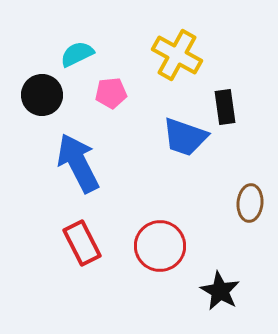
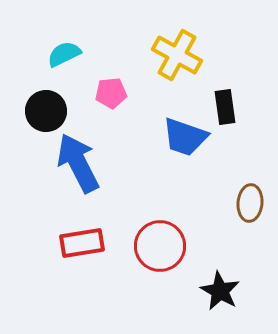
cyan semicircle: moved 13 px left
black circle: moved 4 px right, 16 px down
red rectangle: rotated 72 degrees counterclockwise
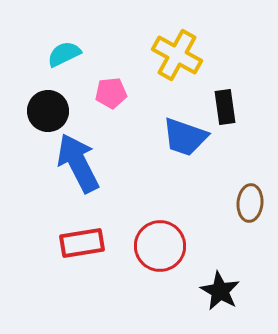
black circle: moved 2 px right
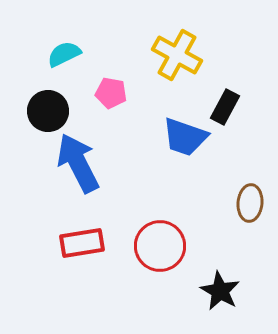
pink pentagon: rotated 16 degrees clockwise
black rectangle: rotated 36 degrees clockwise
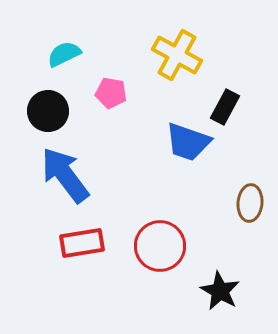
blue trapezoid: moved 3 px right, 5 px down
blue arrow: moved 13 px left, 12 px down; rotated 10 degrees counterclockwise
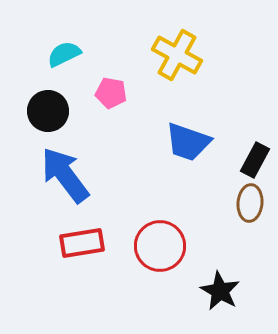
black rectangle: moved 30 px right, 53 px down
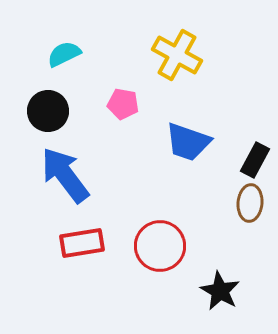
pink pentagon: moved 12 px right, 11 px down
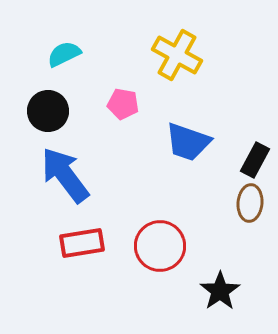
black star: rotated 9 degrees clockwise
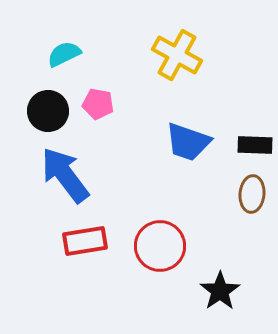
pink pentagon: moved 25 px left
black rectangle: moved 15 px up; rotated 64 degrees clockwise
brown ellipse: moved 2 px right, 9 px up
red rectangle: moved 3 px right, 2 px up
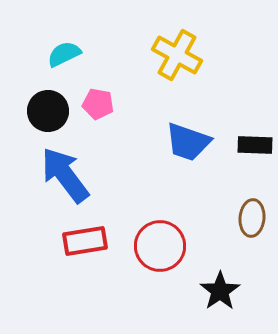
brown ellipse: moved 24 px down
